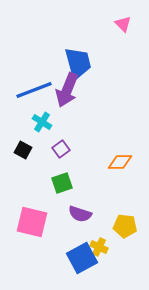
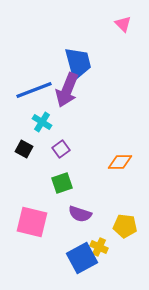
black square: moved 1 px right, 1 px up
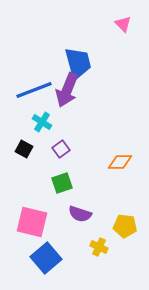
blue square: moved 36 px left; rotated 12 degrees counterclockwise
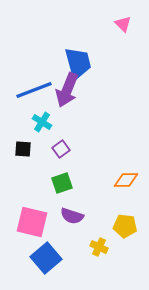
black square: moved 1 px left; rotated 24 degrees counterclockwise
orange diamond: moved 6 px right, 18 px down
purple semicircle: moved 8 px left, 2 px down
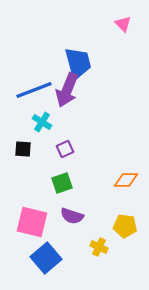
purple square: moved 4 px right; rotated 12 degrees clockwise
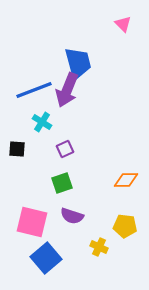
black square: moved 6 px left
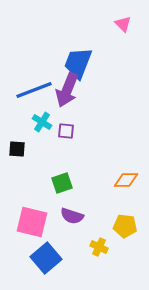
blue trapezoid: rotated 144 degrees counterclockwise
purple square: moved 1 px right, 18 px up; rotated 30 degrees clockwise
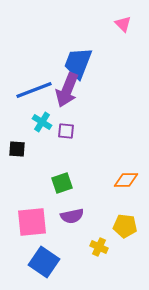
purple semicircle: rotated 30 degrees counterclockwise
pink square: rotated 20 degrees counterclockwise
blue square: moved 2 px left, 4 px down; rotated 16 degrees counterclockwise
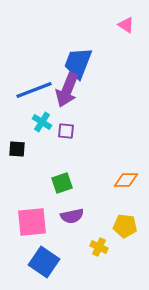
pink triangle: moved 3 px right, 1 px down; rotated 12 degrees counterclockwise
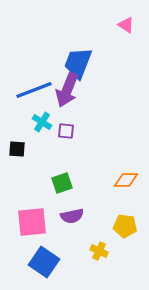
yellow cross: moved 4 px down
